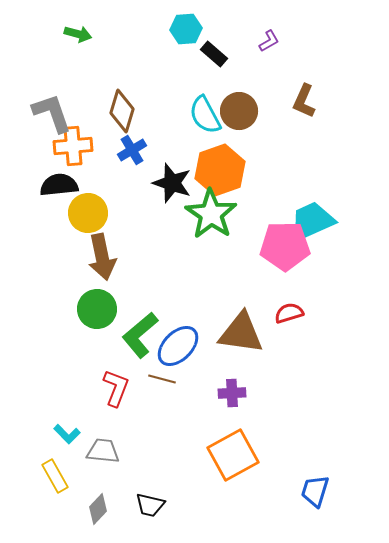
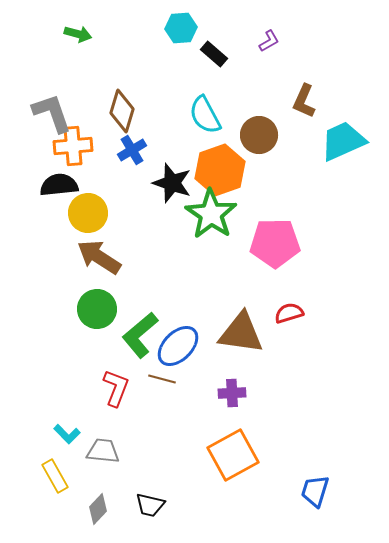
cyan hexagon: moved 5 px left, 1 px up
brown circle: moved 20 px right, 24 px down
cyan trapezoid: moved 31 px right, 80 px up
pink pentagon: moved 10 px left, 3 px up
brown arrow: moved 3 px left; rotated 135 degrees clockwise
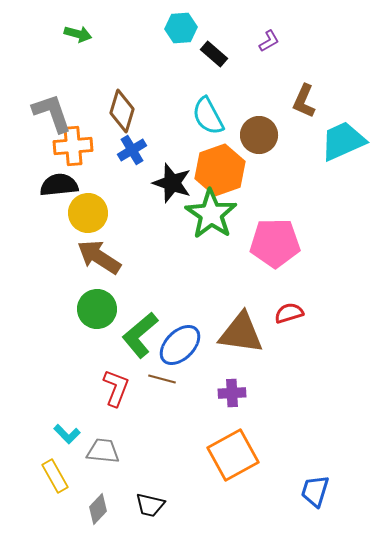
cyan semicircle: moved 3 px right, 1 px down
blue ellipse: moved 2 px right, 1 px up
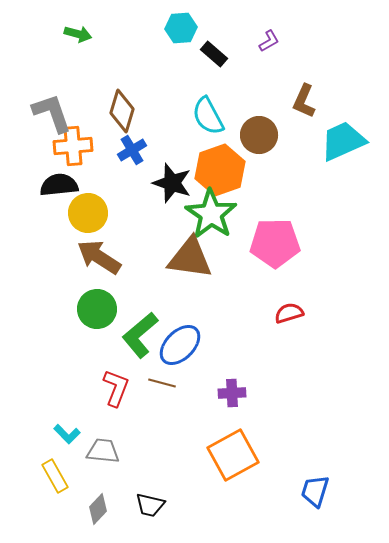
brown triangle: moved 51 px left, 75 px up
brown line: moved 4 px down
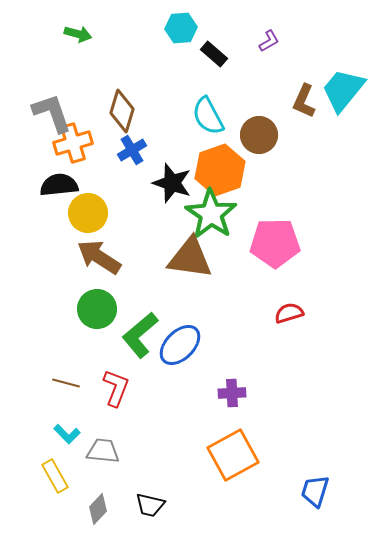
cyan trapezoid: moved 51 px up; rotated 27 degrees counterclockwise
orange cross: moved 3 px up; rotated 12 degrees counterclockwise
brown line: moved 96 px left
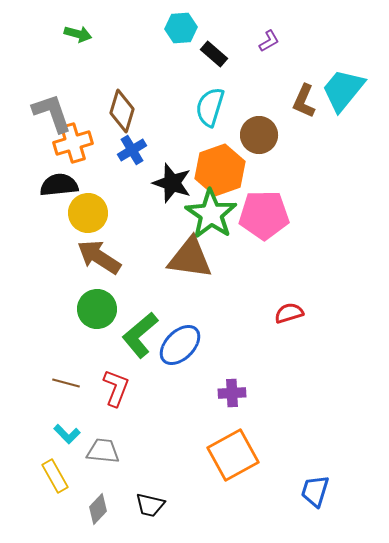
cyan semicircle: moved 2 px right, 9 px up; rotated 45 degrees clockwise
pink pentagon: moved 11 px left, 28 px up
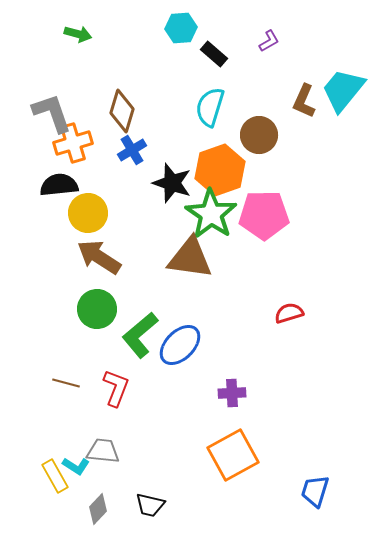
cyan L-shape: moved 9 px right, 32 px down; rotated 12 degrees counterclockwise
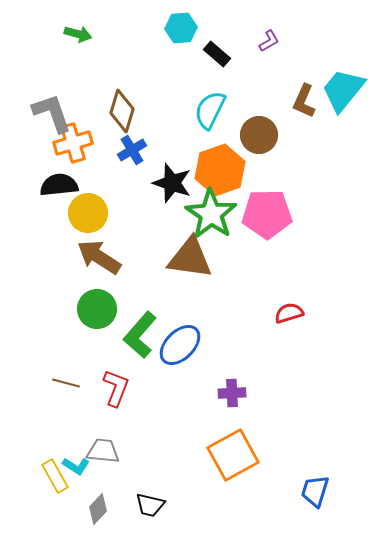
black rectangle: moved 3 px right
cyan semicircle: moved 3 px down; rotated 9 degrees clockwise
pink pentagon: moved 3 px right, 1 px up
green L-shape: rotated 9 degrees counterclockwise
